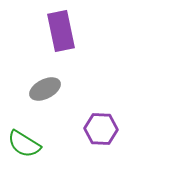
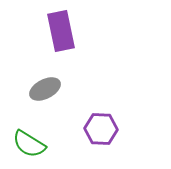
green semicircle: moved 5 px right
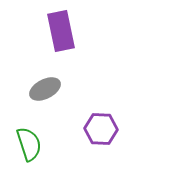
green semicircle: rotated 140 degrees counterclockwise
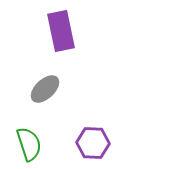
gray ellipse: rotated 16 degrees counterclockwise
purple hexagon: moved 8 px left, 14 px down
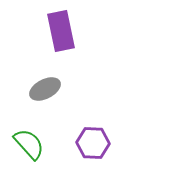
gray ellipse: rotated 16 degrees clockwise
green semicircle: rotated 24 degrees counterclockwise
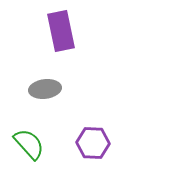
gray ellipse: rotated 20 degrees clockwise
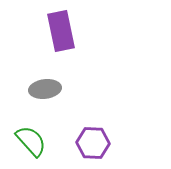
green semicircle: moved 2 px right, 3 px up
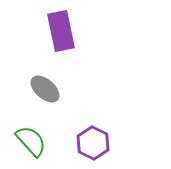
gray ellipse: rotated 48 degrees clockwise
purple hexagon: rotated 24 degrees clockwise
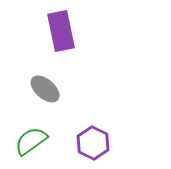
green semicircle: rotated 84 degrees counterclockwise
